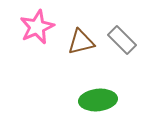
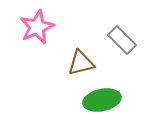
brown triangle: moved 21 px down
green ellipse: moved 4 px right; rotated 6 degrees counterclockwise
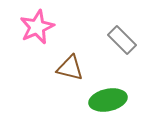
brown triangle: moved 11 px left, 5 px down; rotated 28 degrees clockwise
green ellipse: moved 6 px right
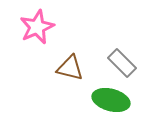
gray rectangle: moved 23 px down
green ellipse: moved 3 px right; rotated 27 degrees clockwise
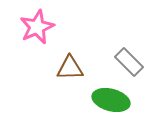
gray rectangle: moved 7 px right, 1 px up
brown triangle: rotated 16 degrees counterclockwise
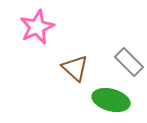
brown triangle: moved 5 px right; rotated 44 degrees clockwise
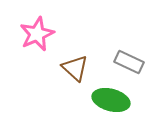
pink star: moved 7 px down
gray rectangle: rotated 20 degrees counterclockwise
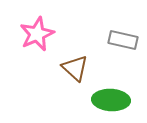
gray rectangle: moved 6 px left, 22 px up; rotated 12 degrees counterclockwise
green ellipse: rotated 12 degrees counterclockwise
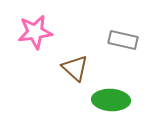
pink star: moved 2 px left, 2 px up; rotated 16 degrees clockwise
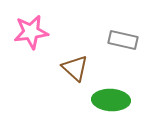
pink star: moved 4 px left
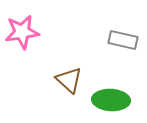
pink star: moved 9 px left
brown triangle: moved 6 px left, 12 px down
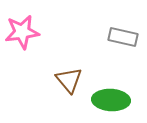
gray rectangle: moved 3 px up
brown triangle: rotated 8 degrees clockwise
